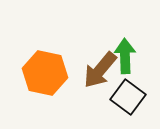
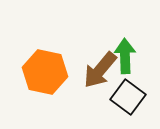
orange hexagon: moved 1 px up
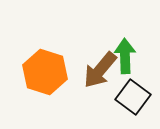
orange hexagon: rotated 6 degrees clockwise
black square: moved 5 px right
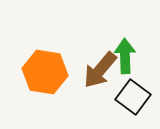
orange hexagon: rotated 9 degrees counterclockwise
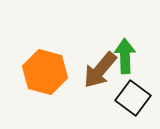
orange hexagon: rotated 6 degrees clockwise
black square: moved 1 px down
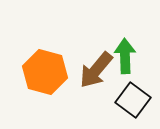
brown arrow: moved 4 px left
black square: moved 2 px down
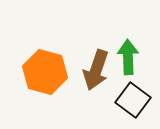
green arrow: moved 3 px right, 1 px down
brown arrow: rotated 21 degrees counterclockwise
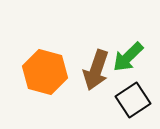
green arrow: rotated 132 degrees counterclockwise
black square: rotated 20 degrees clockwise
